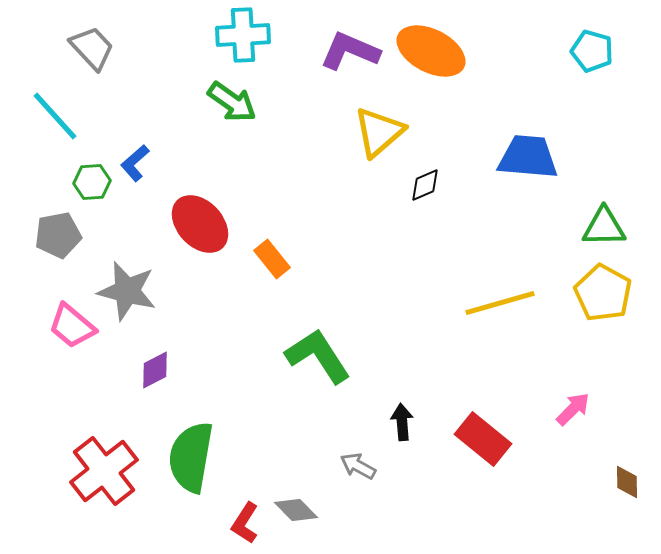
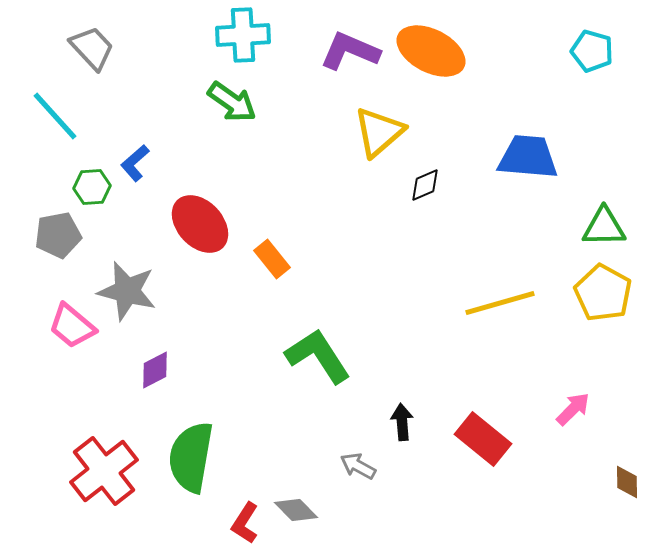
green hexagon: moved 5 px down
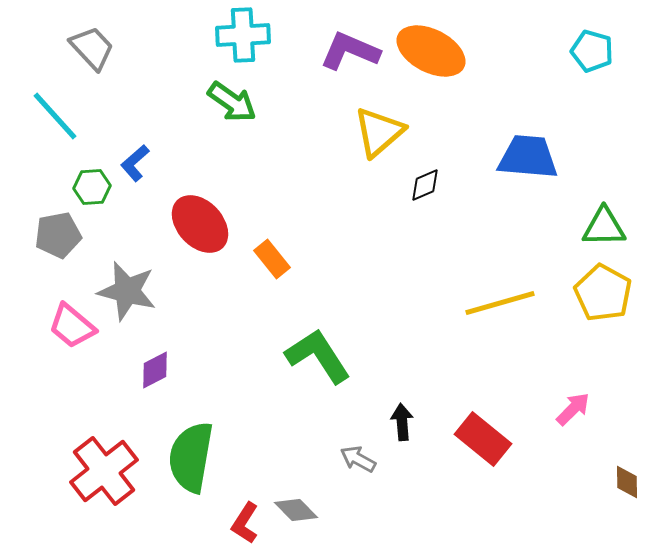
gray arrow: moved 7 px up
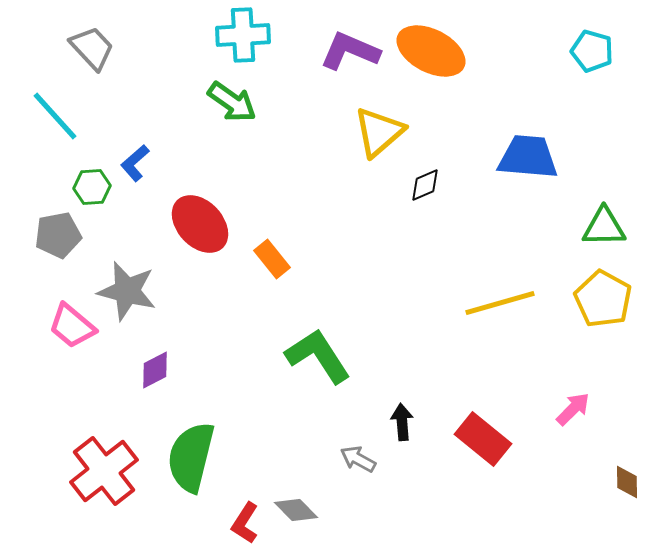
yellow pentagon: moved 6 px down
green semicircle: rotated 4 degrees clockwise
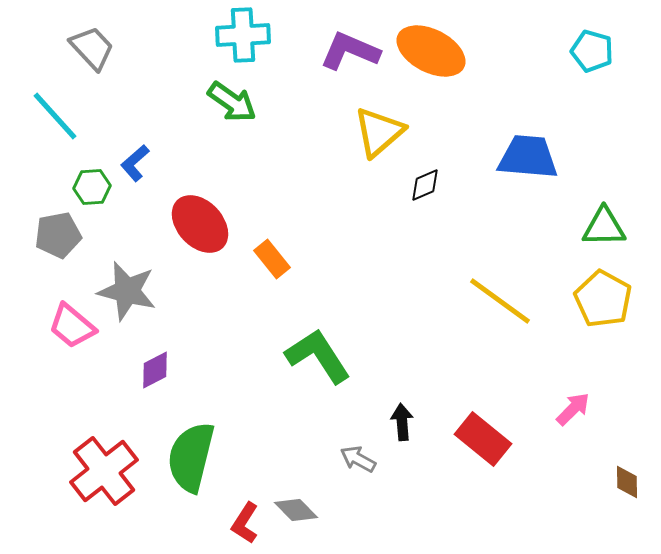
yellow line: moved 2 px up; rotated 52 degrees clockwise
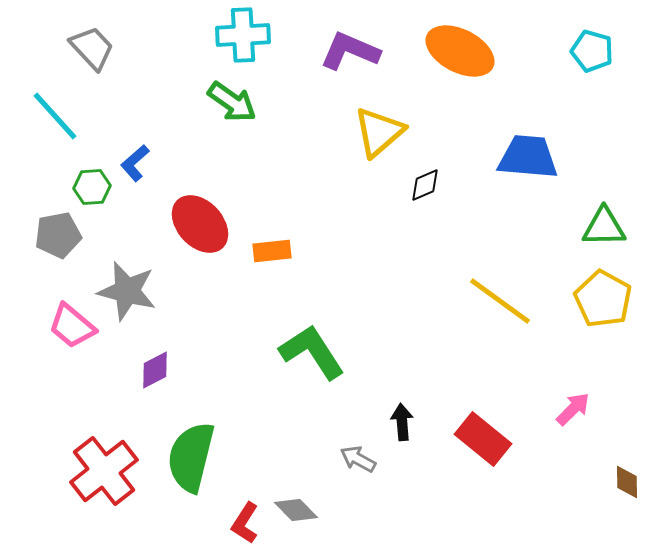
orange ellipse: moved 29 px right
orange rectangle: moved 8 px up; rotated 57 degrees counterclockwise
green L-shape: moved 6 px left, 4 px up
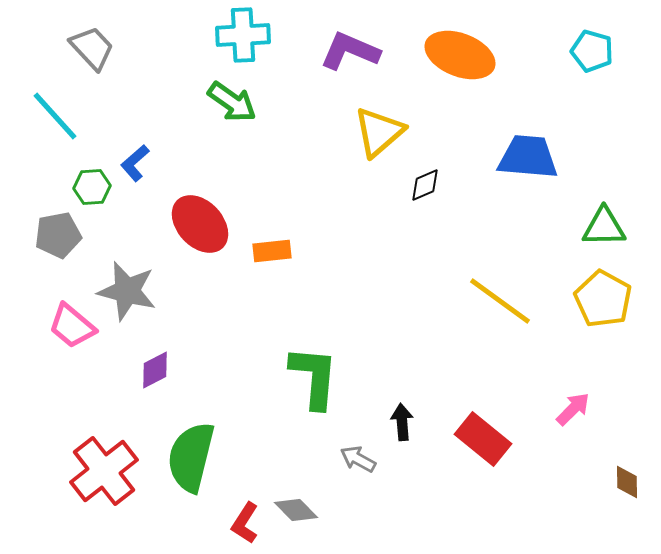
orange ellipse: moved 4 px down; rotated 6 degrees counterclockwise
green L-shape: moved 2 px right, 25 px down; rotated 38 degrees clockwise
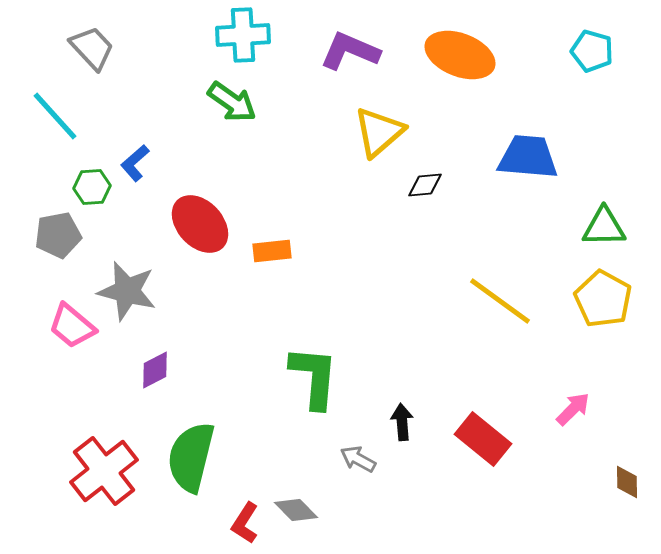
black diamond: rotated 18 degrees clockwise
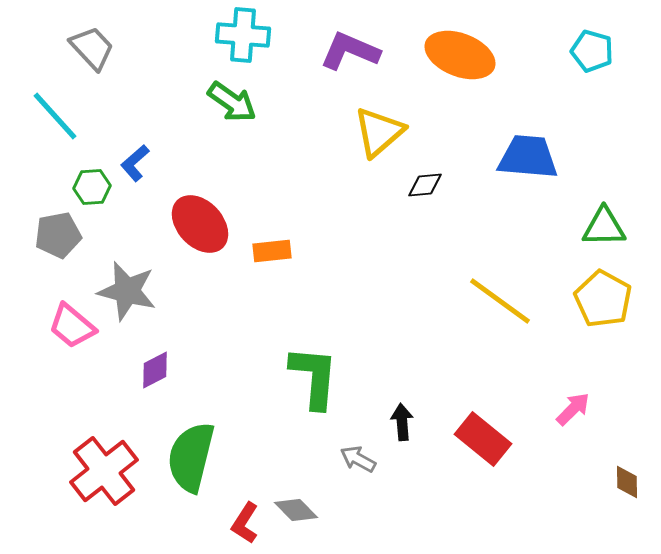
cyan cross: rotated 8 degrees clockwise
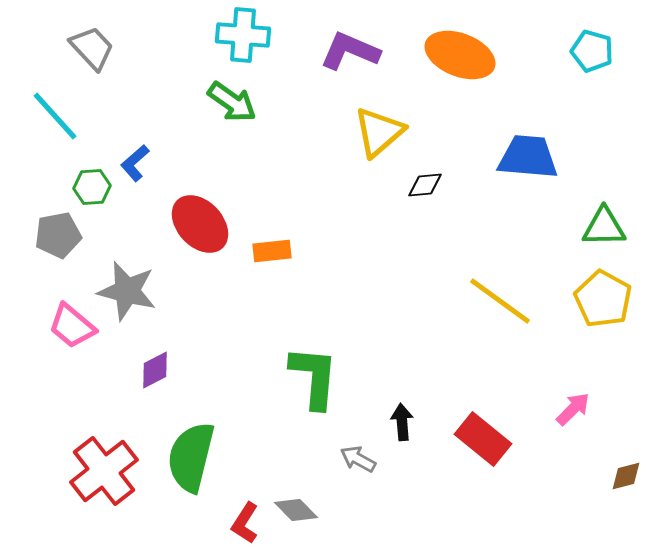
brown diamond: moved 1 px left, 6 px up; rotated 76 degrees clockwise
